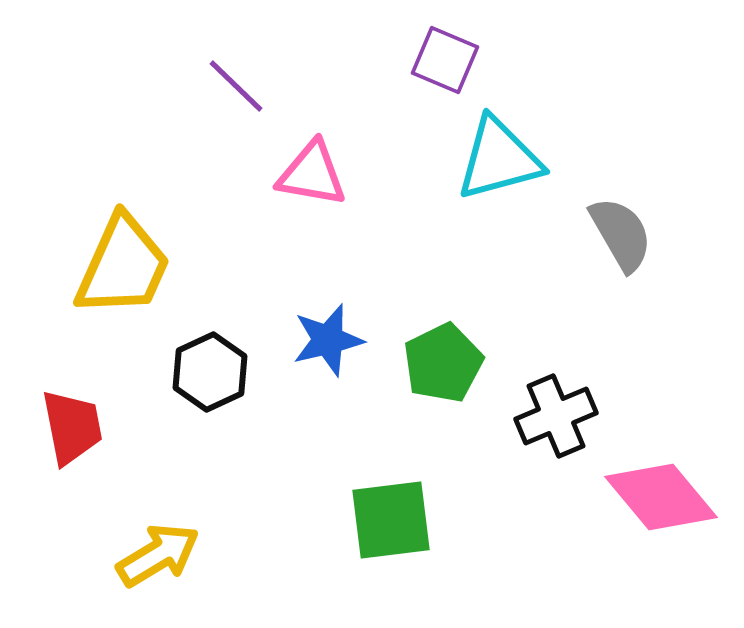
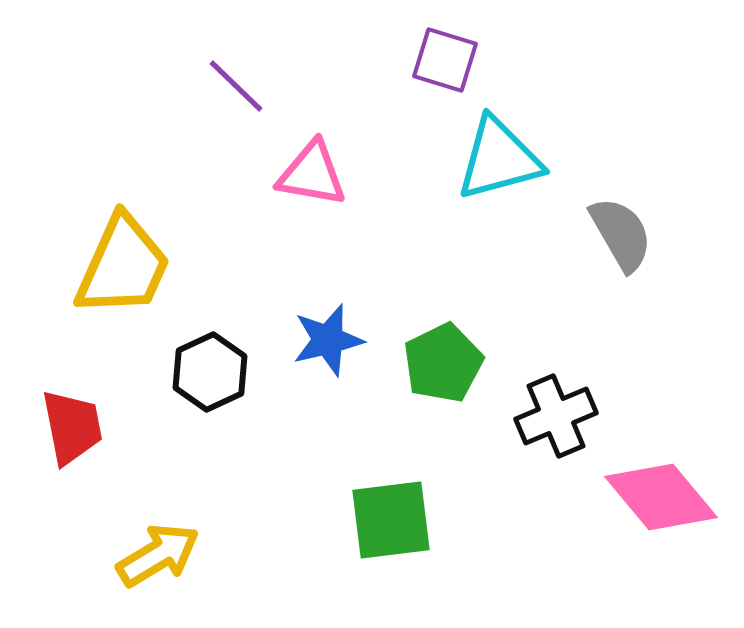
purple square: rotated 6 degrees counterclockwise
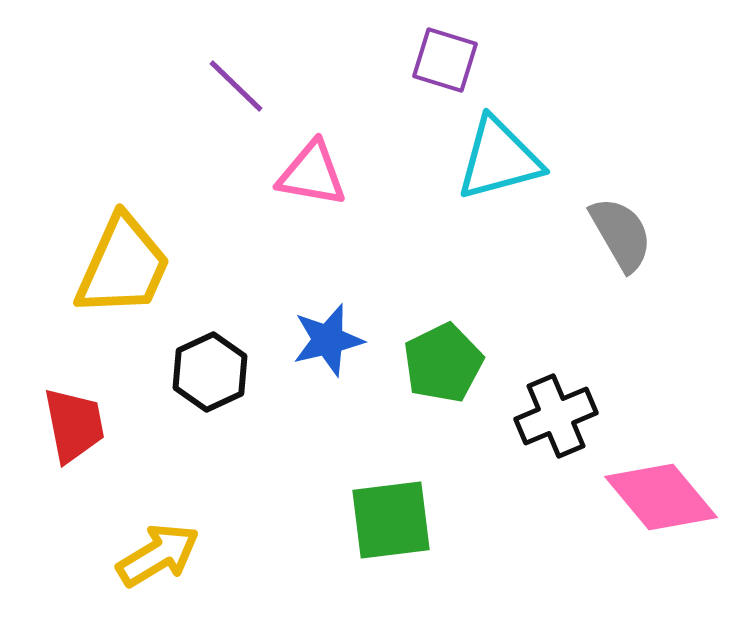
red trapezoid: moved 2 px right, 2 px up
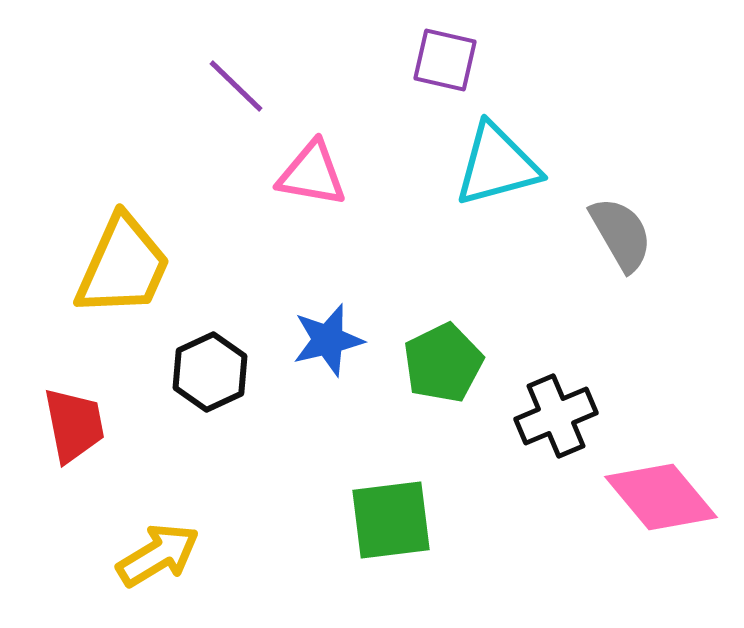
purple square: rotated 4 degrees counterclockwise
cyan triangle: moved 2 px left, 6 px down
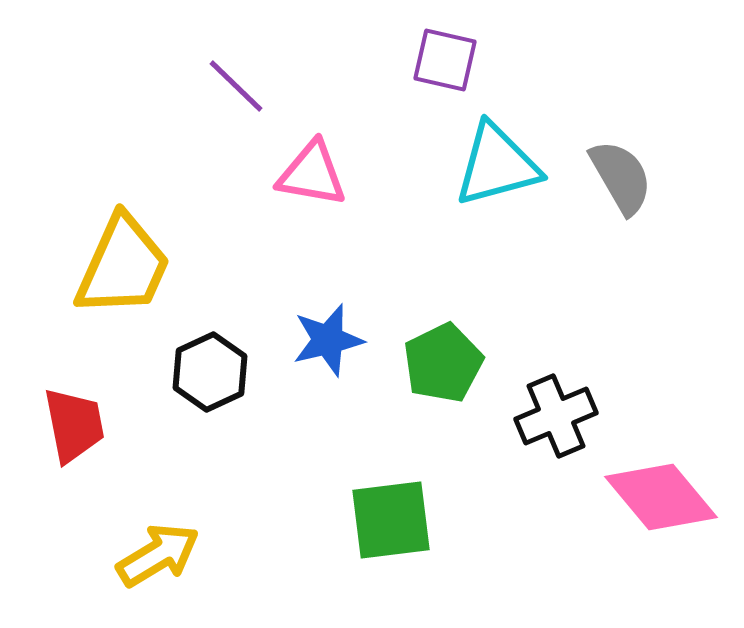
gray semicircle: moved 57 px up
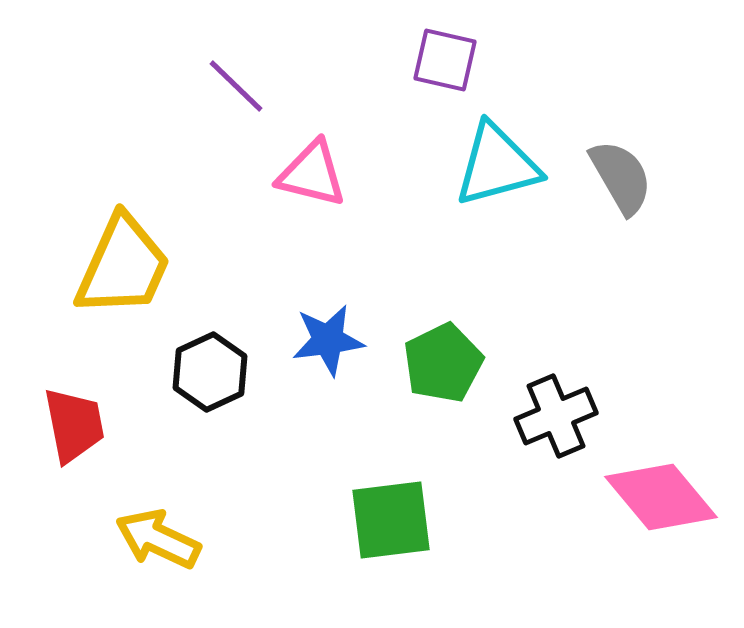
pink triangle: rotated 4 degrees clockwise
blue star: rotated 6 degrees clockwise
yellow arrow: moved 16 px up; rotated 124 degrees counterclockwise
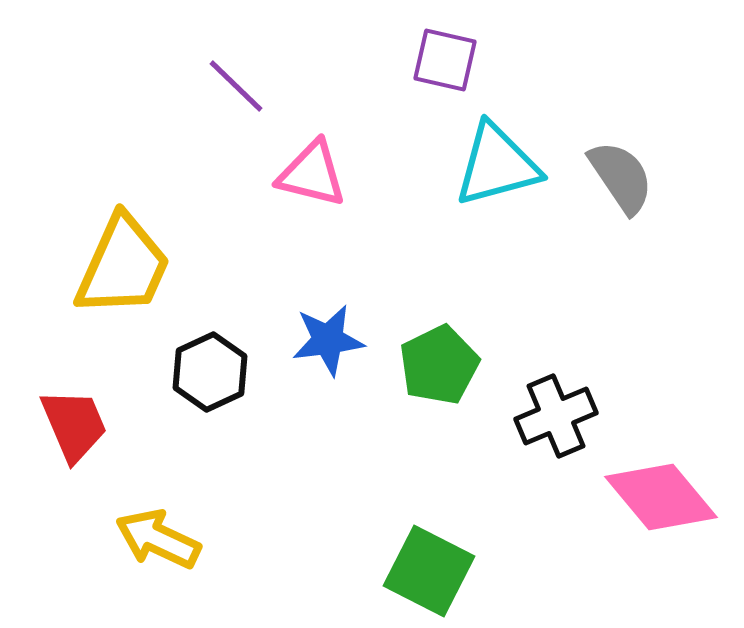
gray semicircle: rotated 4 degrees counterclockwise
green pentagon: moved 4 px left, 2 px down
red trapezoid: rotated 12 degrees counterclockwise
green square: moved 38 px right, 51 px down; rotated 34 degrees clockwise
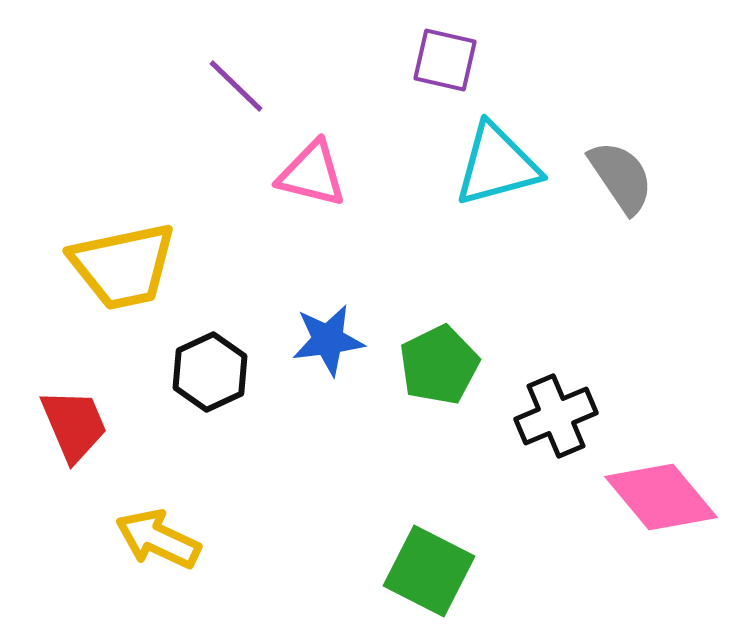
yellow trapezoid: rotated 54 degrees clockwise
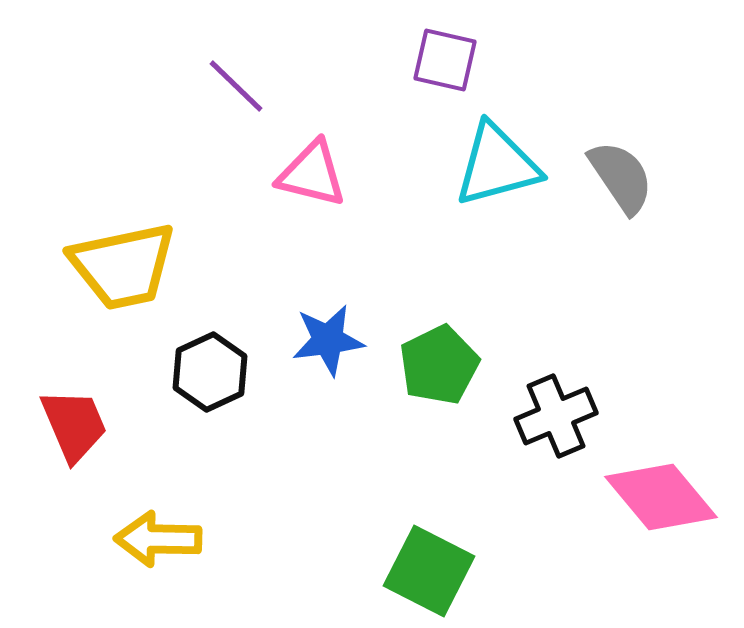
yellow arrow: rotated 24 degrees counterclockwise
